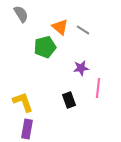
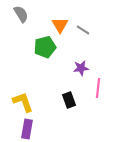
orange triangle: moved 2 px up; rotated 18 degrees clockwise
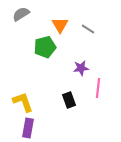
gray semicircle: rotated 90 degrees counterclockwise
gray line: moved 5 px right, 1 px up
purple rectangle: moved 1 px right, 1 px up
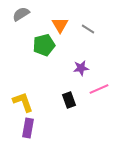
green pentagon: moved 1 px left, 2 px up
pink line: moved 1 px right, 1 px down; rotated 60 degrees clockwise
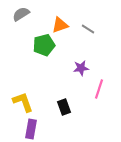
orange triangle: rotated 42 degrees clockwise
pink line: rotated 48 degrees counterclockwise
black rectangle: moved 5 px left, 7 px down
purple rectangle: moved 3 px right, 1 px down
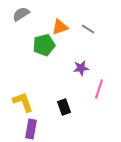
orange triangle: moved 2 px down
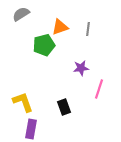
gray line: rotated 64 degrees clockwise
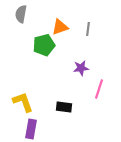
gray semicircle: rotated 48 degrees counterclockwise
black rectangle: rotated 63 degrees counterclockwise
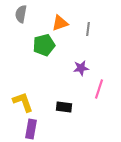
orange triangle: moved 4 px up
